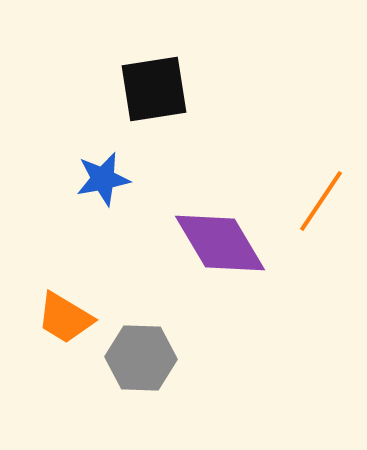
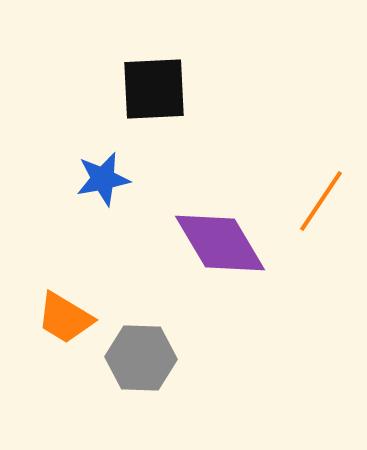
black square: rotated 6 degrees clockwise
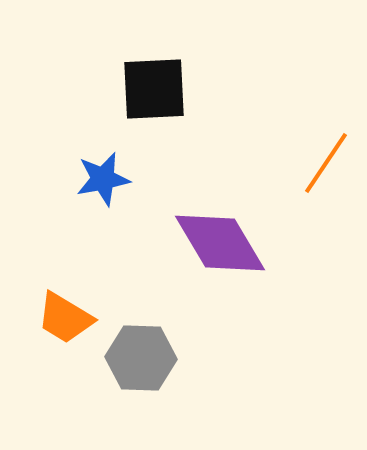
orange line: moved 5 px right, 38 px up
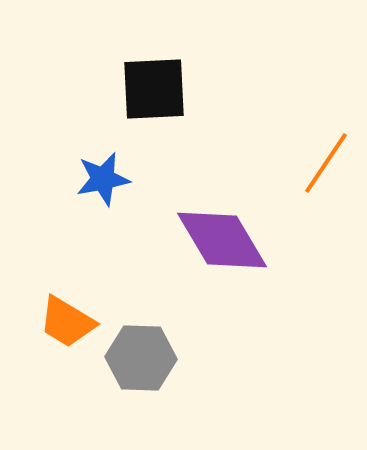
purple diamond: moved 2 px right, 3 px up
orange trapezoid: moved 2 px right, 4 px down
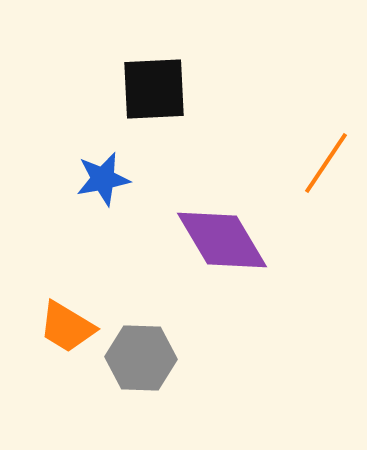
orange trapezoid: moved 5 px down
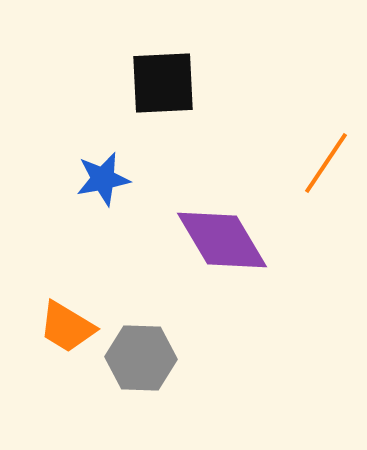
black square: moved 9 px right, 6 px up
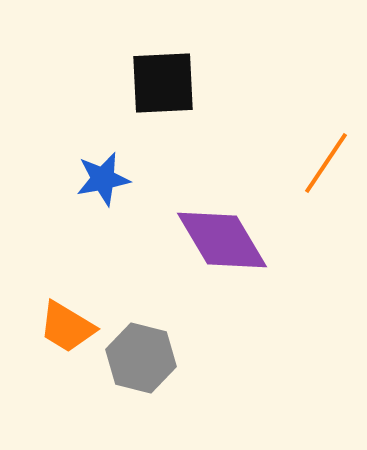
gray hexagon: rotated 12 degrees clockwise
